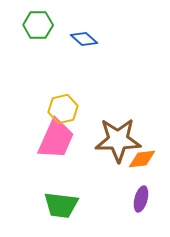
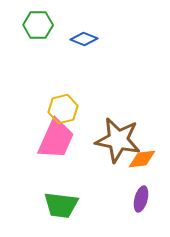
blue diamond: rotated 20 degrees counterclockwise
brown star: rotated 12 degrees clockwise
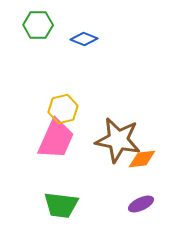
purple ellipse: moved 5 px down; rotated 50 degrees clockwise
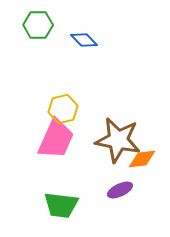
blue diamond: moved 1 px down; rotated 24 degrees clockwise
purple ellipse: moved 21 px left, 14 px up
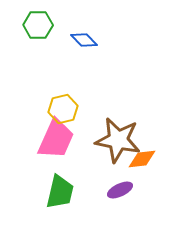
green trapezoid: moved 1 px left, 13 px up; rotated 84 degrees counterclockwise
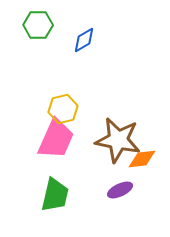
blue diamond: rotated 76 degrees counterclockwise
green trapezoid: moved 5 px left, 3 px down
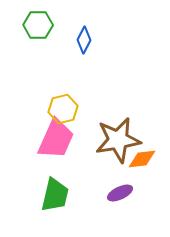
blue diamond: rotated 32 degrees counterclockwise
brown star: rotated 21 degrees counterclockwise
purple ellipse: moved 3 px down
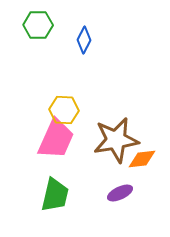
yellow hexagon: moved 1 px right, 1 px down; rotated 16 degrees clockwise
brown star: moved 2 px left
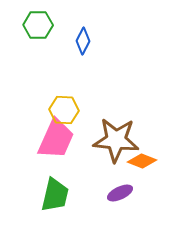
blue diamond: moved 1 px left, 1 px down
brown star: rotated 15 degrees clockwise
orange diamond: moved 2 px down; rotated 28 degrees clockwise
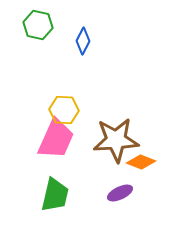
green hexagon: rotated 12 degrees clockwise
brown star: rotated 9 degrees counterclockwise
orange diamond: moved 1 px left, 1 px down
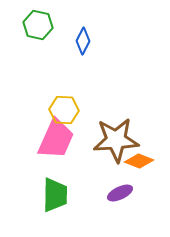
orange diamond: moved 2 px left, 1 px up
green trapezoid: rotated 12 degrees counterclockwise
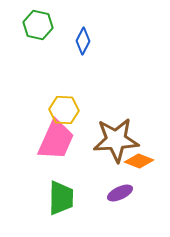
pink trapezoid: moved 1 px down
green trapezoid: moved 6 px right, 3 px down
